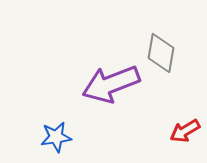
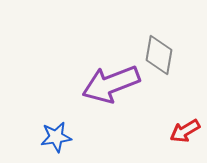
gray diamond: moved 2 px left, 2 px down
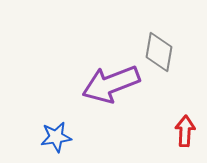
gray diamond: moved 3 px up
red arrow: rotated 124 degrees clockwise
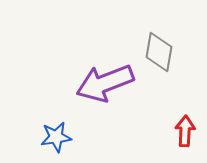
purple arrow: moved 6 px left, 1 px up
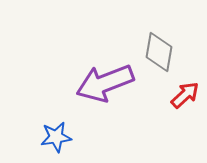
red arrow: moved 36 px up; rotated 44 degrees clockwise
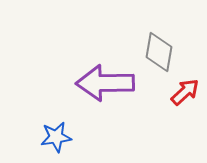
purple arrow: rotated 20 degrees clockwise
red arrow: moved 3 px up
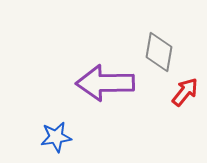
red arrow: rotated 8 degrees counterclockwise
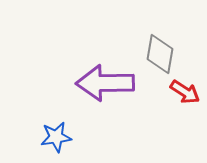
gray diamond: moved 1 px right, 2 px down
red arrow: rotated 84 degrees clockwise
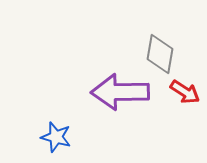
purple arrow: moved 15 px right, 9 px down
blue star: rotated 24 degrees clockwise
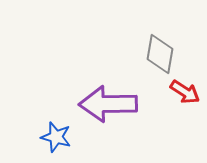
purple arrow: moved 12 px left, 12 px down
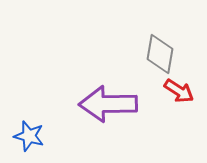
red arrow: moved 6 px left, 1 px up
blue star: moved 27 px left, 1 px up
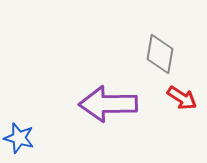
red arrow: moved 3 px right, 7 px down
blue star: moved 10 px left, 2 px down
